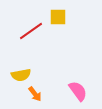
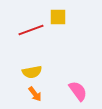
red line: moved 1 px up; rotated 15 degrees clockwise
yellow semicircle: moved 11 px right, 3 px up
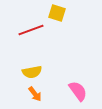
yellow square: moved 1 px left, 4 px up; rotated 18 degrees clockwise
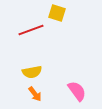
pink semicircle: moved 1 px left
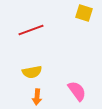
yellow square: moved 27 px right
orange arrow: moved 2 px right, 3 px down; rotated 42 degrees clockwise
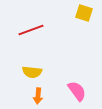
yellow semicircle: rotated 18 degrees clockwise
orange arrow: moved 1 px right, 1 px up
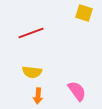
red line: moved 3 px down
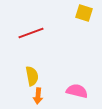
yellow semicircle: moved 4 px down; rotated 108 degrees counterclockwise
pink semicircle: rotated 40 degrees counterclockwise
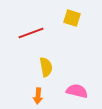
yellow square: moved 12 px left, 5 px down
yellow semicircle: moved 14 px right, 9 px up
